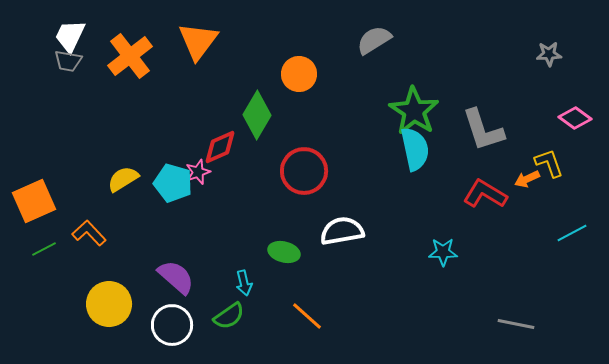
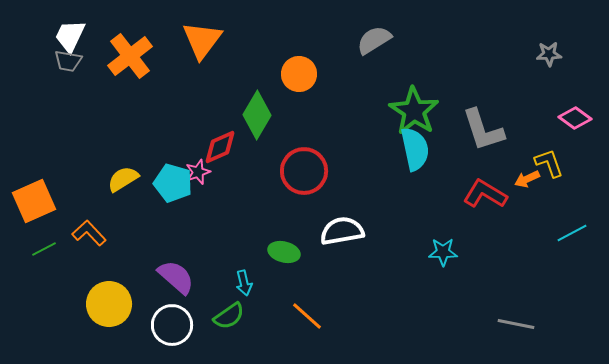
orange triangle: moved 4 px right, 1 px up
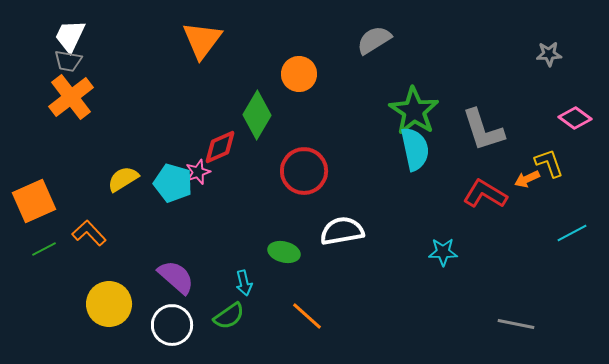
orange cross: moved 59 px left, 41 px down
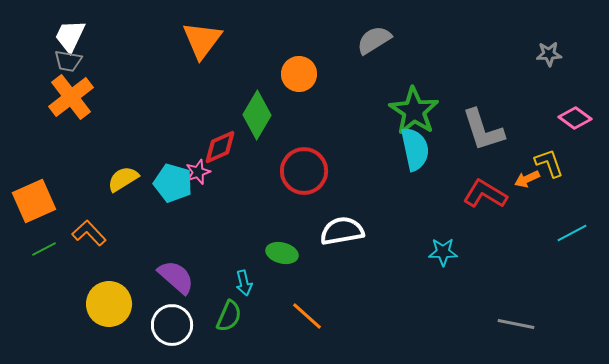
green ellipse: moved 2 px left, 1 px down
green semicircle: rotated 32 degrees counterclockwise
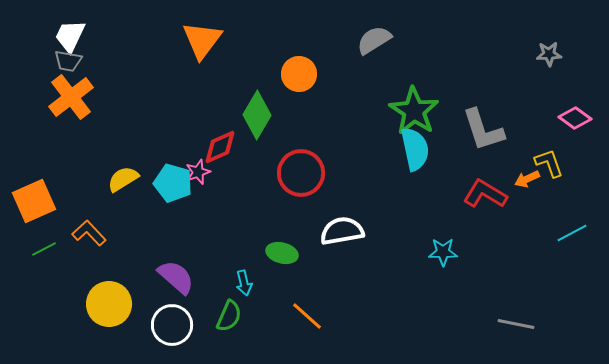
red circle: moved 3 px left, 2 px down
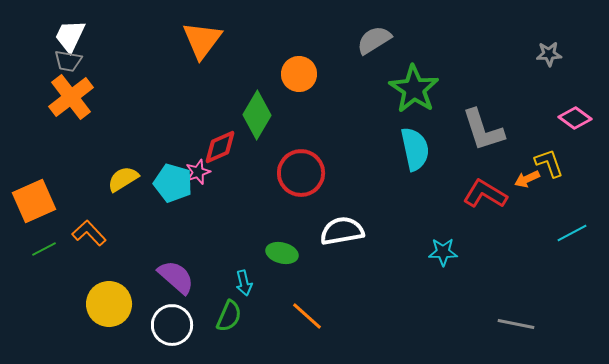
green star: moved 22 px up
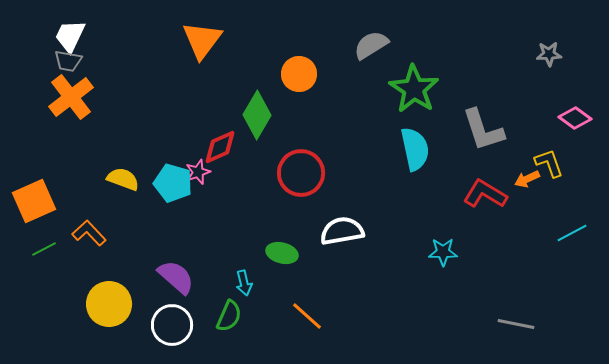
gray semicircle: moved 3 px left, 5 px down
yellow semicircle: rotated 52 degrees clockwise
